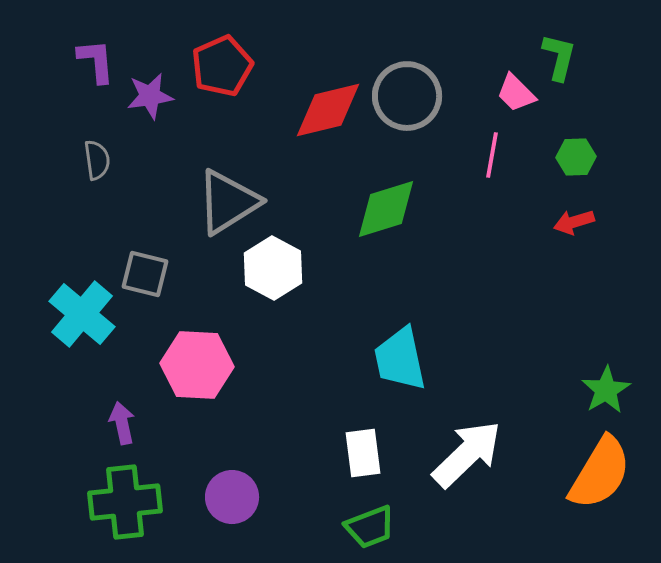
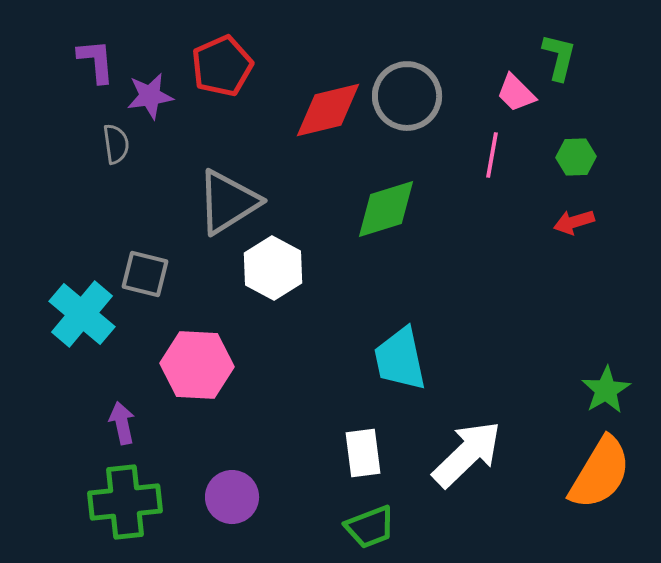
gray semicircle: moved 19 px right, 16 px up
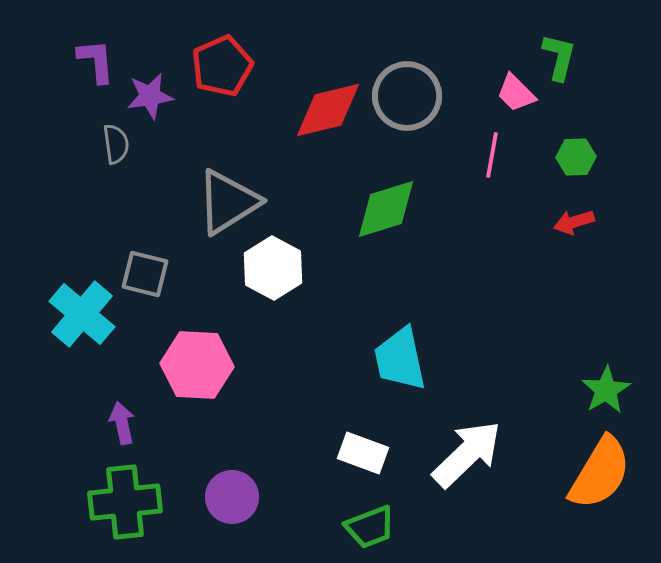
white rectangle: rotated 63 degrees counterclockwise
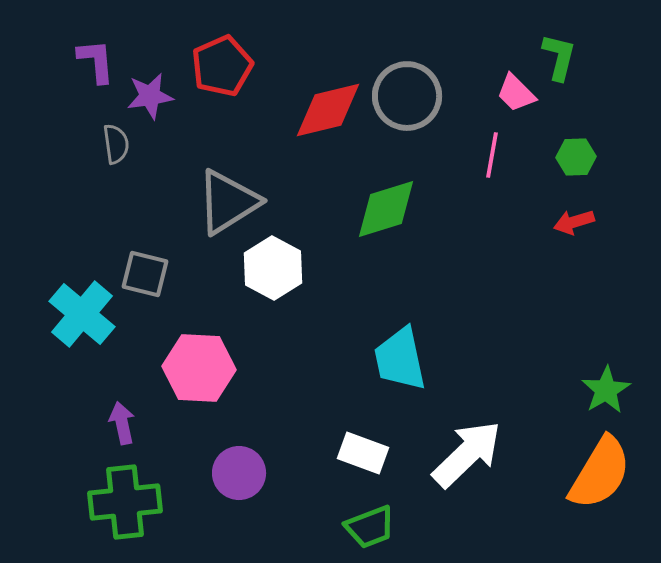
pink hexagon: moved 2 px right, 3 px down
purple circle: moved 7 px right, 24 px up
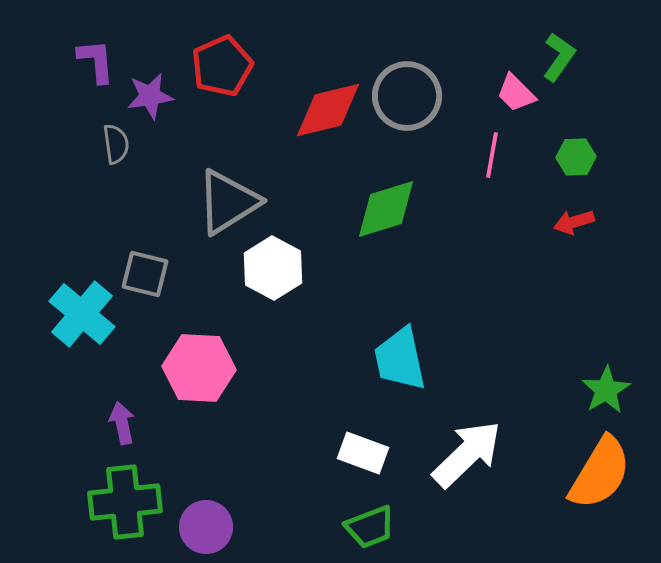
green L-shape: rotated 21 degrees clockwise
purple circle: moved 33 px left, 54 px down
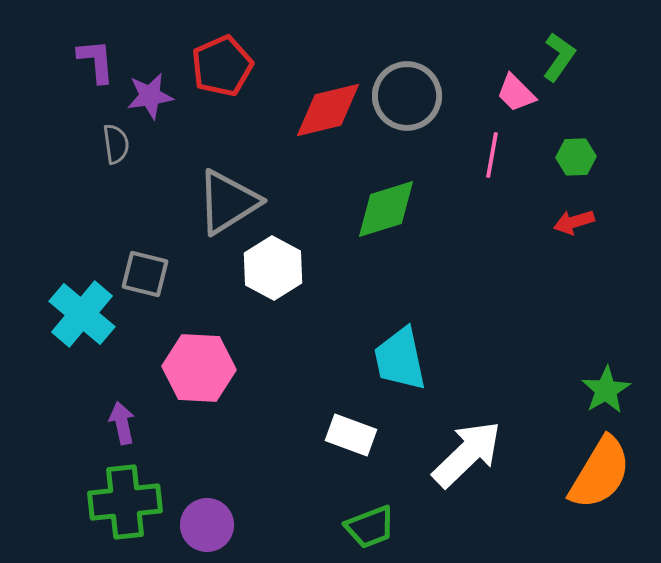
white rectangle: moved 12 px left, 18 px up
purple circle: moved 1 px right, 2 px up
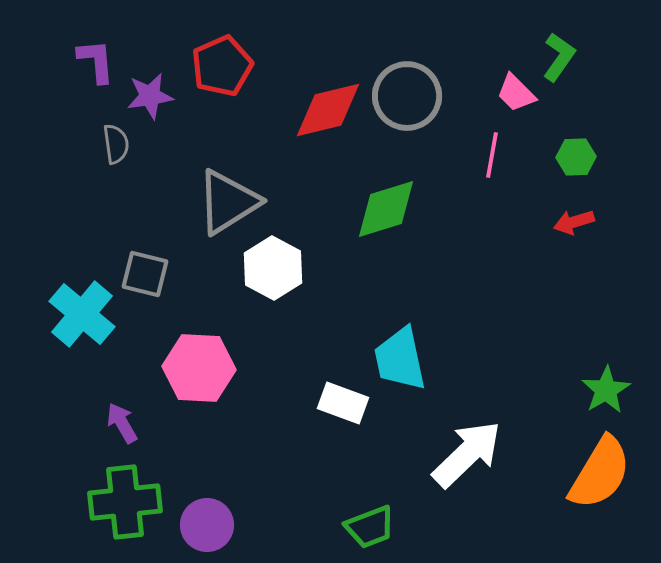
purple arrow: rotated 18 degrees counterclockwise
white rectangle: moved 8 px left, 32 px up
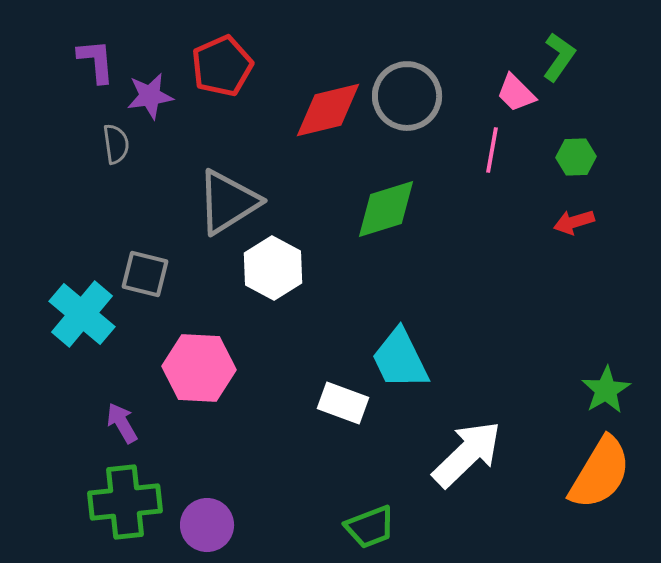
pink line: moved 5 px up
cyan trapezoid: rotated 14 degrees counterclockwise
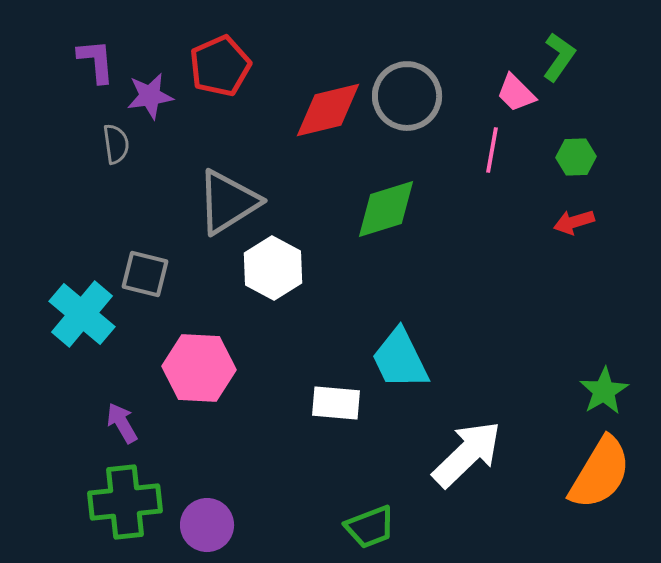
red pentagon: moved 2 px left
green star: moved 2 px left, 1 px down
white rectangle: moved 7 px left; rotated 15 degrees counterclockwise
